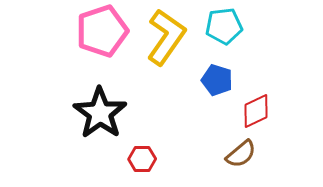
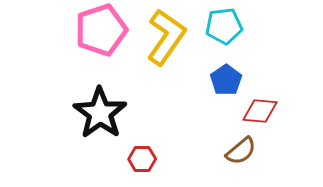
pink pentagon: moved 1 px left, 1 px up
blue pentagon: moved 9 px right; rotated 20 degrees clockwise
red diamond: moved 4 px right; rotated 30 degrees clockwise
brown semicircle: moved 3 px up
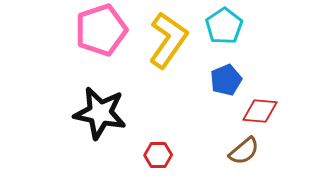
cyan pentagon: rotated 27 degrees counterclockwise
yellow L-shape: moved 2 px right, 3 px down
blue pentagon: rotated 12 degrees clockwise
black star: rotated 24 degrees counterclockwise
brown semicircle: moved 3 px right
red hexagon: moved 16 px right, 4 px up
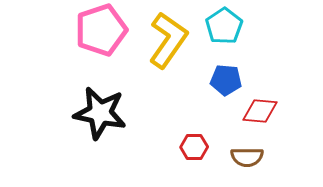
blue pentagon: rotated 28 degrees clockwise
brown semicircle: moved 3 px right, 6 px down; rotated 40 degrees clockwise
red hexagon: moved 36 px right, 8 px up
